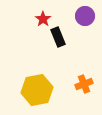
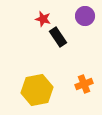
red star: rotated 21 degrees counterclockwise
black rectangle: rotated 12 degrees counterclockwise
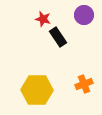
purple circle: moved 1 px left, 1 px up
yellow hexagon: rotated 12 degrees clockwise
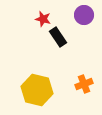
yellow hexagon: rotated 12 degrees clockwise
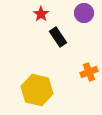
purple circle: moved 2 px up
red star: moved 2 px left, 5 px up; rotated 21 degrees clockwise
orange cross: moved 5 px right, 12 px up
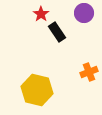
black rectangle: moved 1 px left, 5 px up
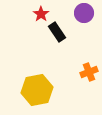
yellow hexagon: rotated 24 degrees counterclockwise
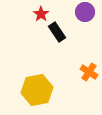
purple circle: moved 1 px right, 1 px up
orange cross: rotated 36 degrees counterclockwise
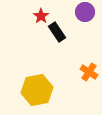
red star: moved 2 px down
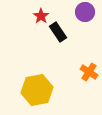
black rectangle: moved 1 px right
